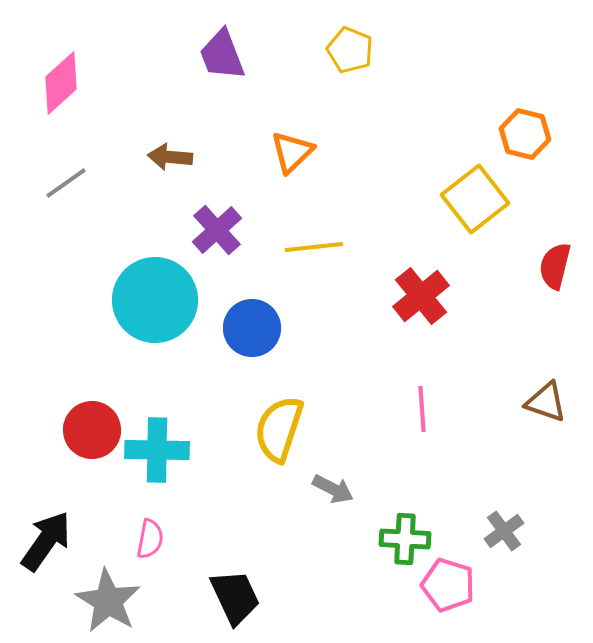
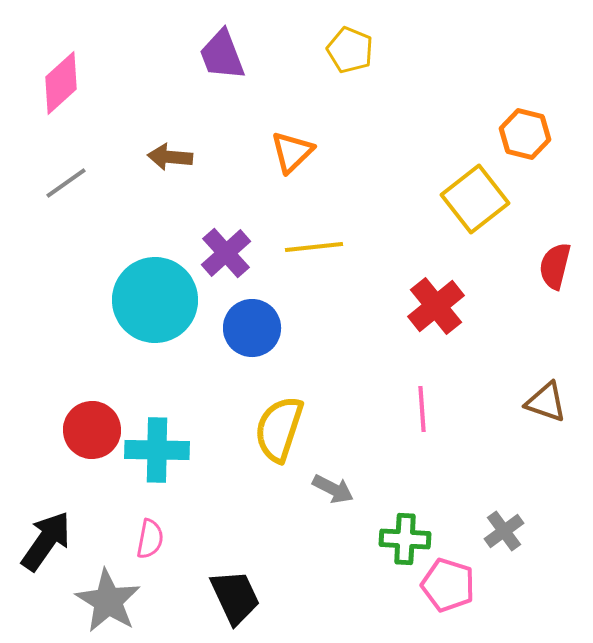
purple cross: moved 9 px right, 23 px down
red cross: moved 15 px right, 10 px down
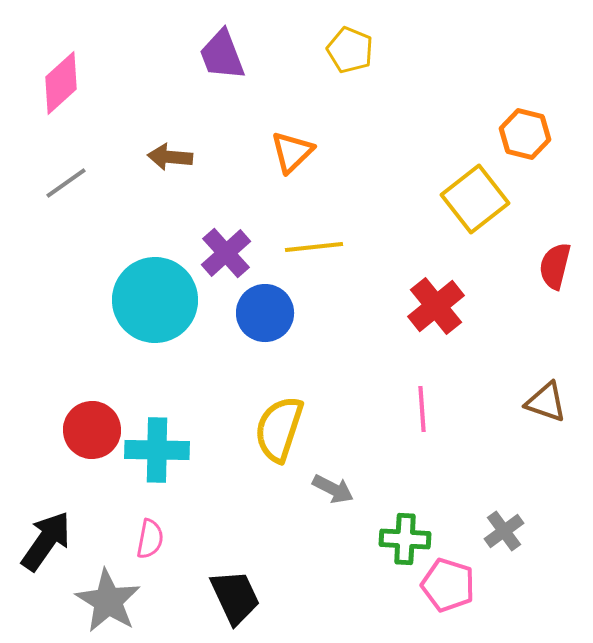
blue circle: moved 13 px right, 15 px up
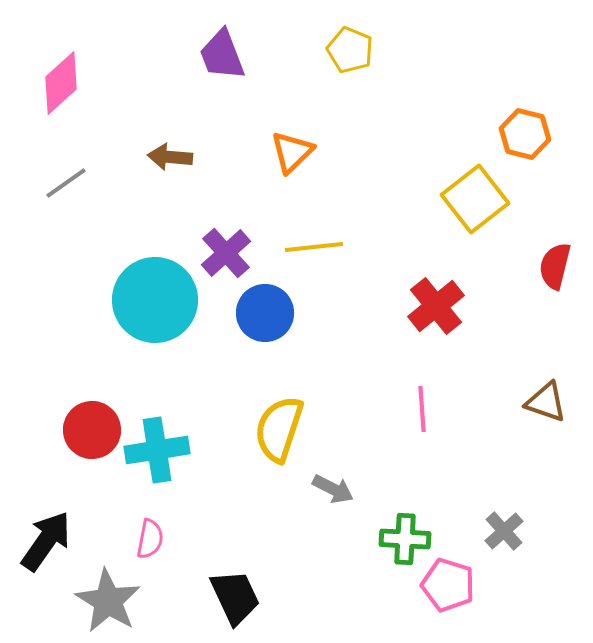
cyan cross: rotated 10 degrees counterclockwise
gray cross: rotated 6 degrees counterclockwise
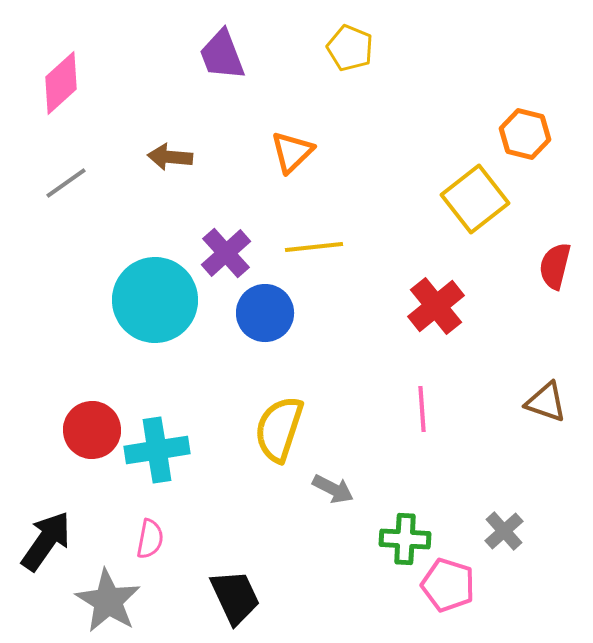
yellow pentagon: moved 2 px up
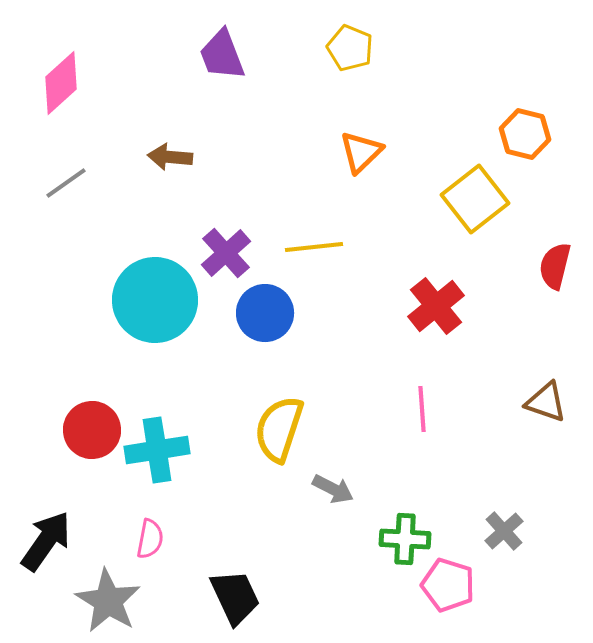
orange triangle: moved 69 px right
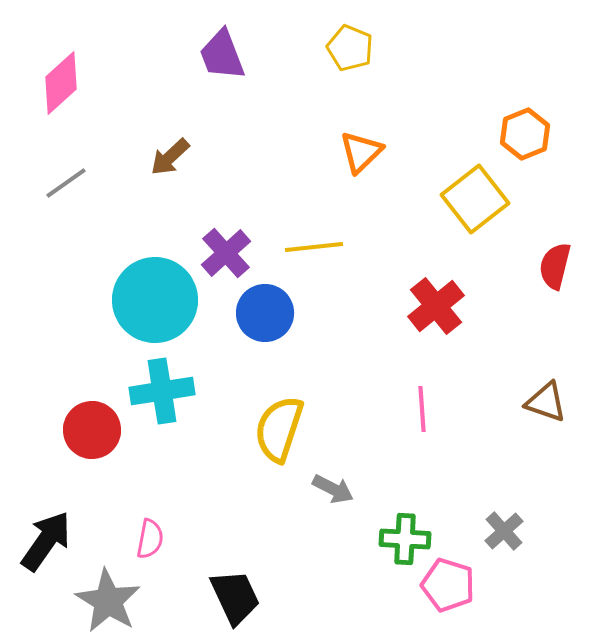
orange hexagon: rotated 24 degrees clockwise
brown arrow: rotated 48 degrees counterclockwise
cyan cross: moved 5 px right, 59 px up
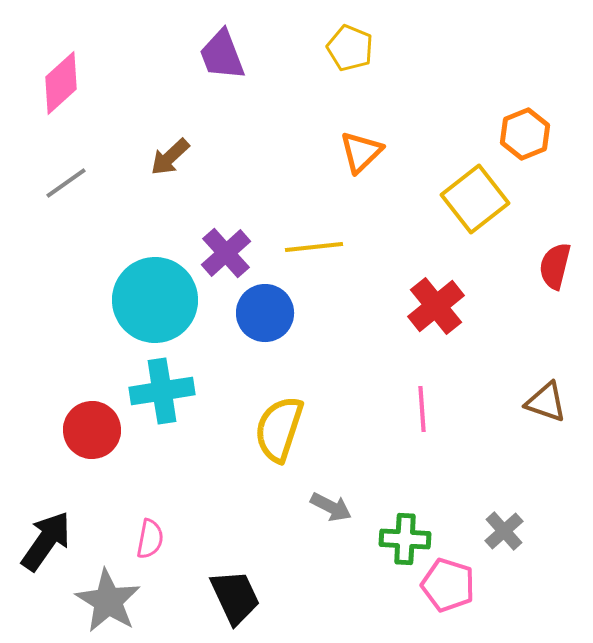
gray arrow: moved 2 px left, 18 px down
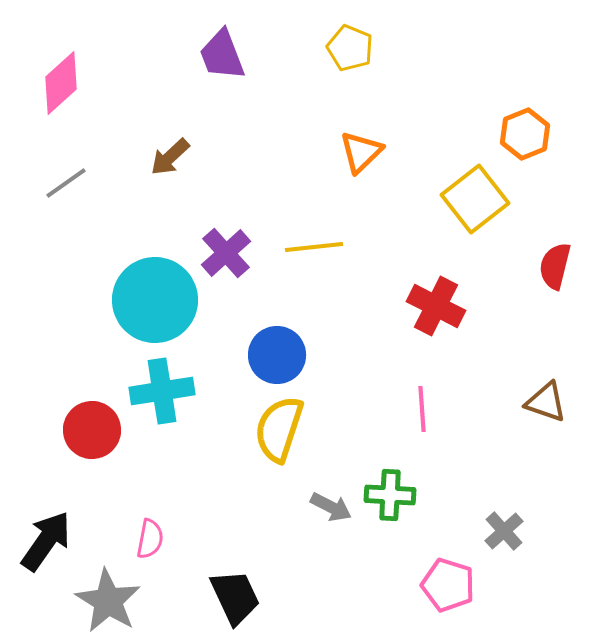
red cross: rotated 24 degrees counterclockwise
blue circle: moved 12 px right, 42 px down
green cross: moved 15 px left, 44 px up
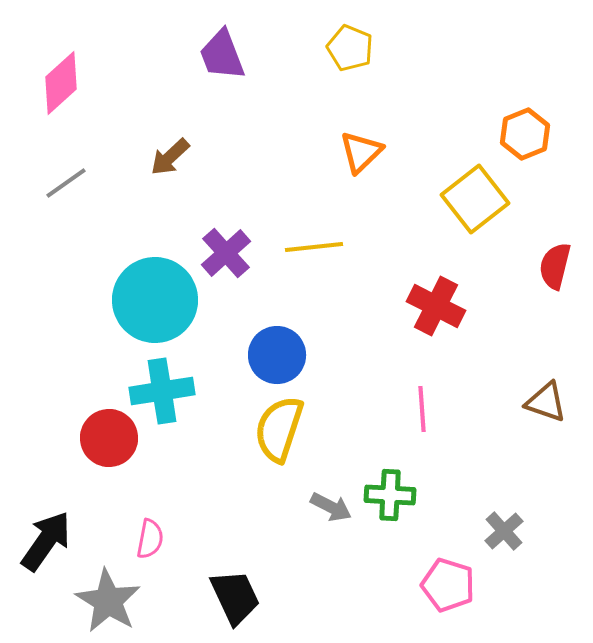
red circle: moved 17 px right, 8 px down
